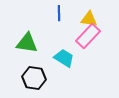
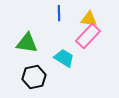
black hexagon: moved 1 px up; rotated 20 degrees counterclockwise
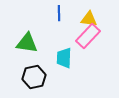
cyan trapezoid: rotated 120 degrees counterclockwise
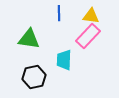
yellow triangle: moved 2 px right, 3 px up
green triangle: moved 2 px right, 4 px up
cyan trapezoid: moved 2 px down
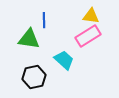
blue line: moved 15 px left, 7 px down
pink rectangle: rotated 15 degrees clockwise
cyan trapezoid: rotated 130 degrees clockwise
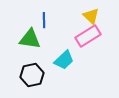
yellow triangle: rotated 36 degrees clockwise
green triangle: moved 1 px right
cyan trapezoid: rotated 95 degrees clockwise
black hexagon: moved 2 px left, 2 px up
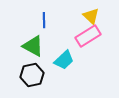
green triangle: moved 3 px right, 7 px down; rotated 20 degrees clockwise
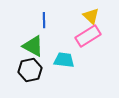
cyan trapezoid: rotated 130 degrees counterclockwise
black hexagon: moved 2 px left, 5 px up
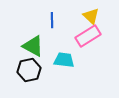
blue line: moved 8 px right
black hexagon: moved 1 px left
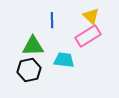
green triangle: rotated 30 degrees counterclockwise
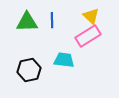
green triangle: moved 6 px left, 24 px up
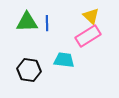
blue line: moved 5 px left, 3 px down
black hexagon: rotated 20 degrees clockwise
